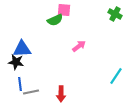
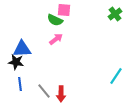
green cross: rotated 24 degrees clockwise
green semicircle: rotated 49 degrees clockwise
pink arrow: moved 23 px left, 7 px up
gray line: moved 13 px right, 1 px up; rotated 63 degrees clockwise
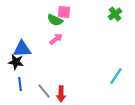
pink square: moved 2 px down
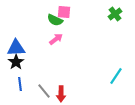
blue triangle: moved 6 px left, 1 px up
black star: rotated 28 degrees clockwise
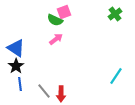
pink square: rotated 24 degrees counterclockwise
blue triangle: rotated 36 degrees clockwise
black star: moved 4 px down
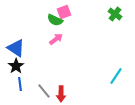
green cross: rotated 16 degrees counterclockwise
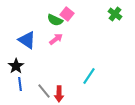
pink square: moved 3 px right, 2 px down; rotated 32 degrees counterclockwise
blue triangle: moved 11 px right, 8 px up
cyan line: moved 27 px left
red arrow: moved 2 px left
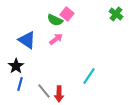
green cross: moved 1 px right
blue line: rotated 24 degrees clockwise
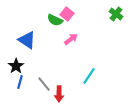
pink arrow: moved 15 px right
blue line: moved 2 px up
gray line: moved 7 px up
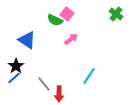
blue line: moved 6 px left, 4 px up; rotated 32 degrees clockwise
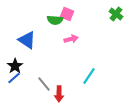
pink square: rotated 16 degrees counterclockwise
green semicircle: rotated 21 degrees counterclockwise
pink arrow: rotated 24 degrees clockwise
black star: moved 1 px left
